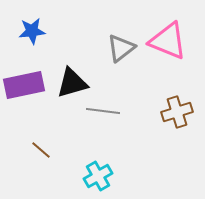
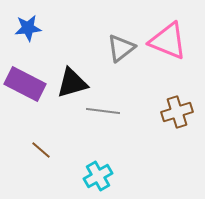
blue star: moved 4 px left, 3 px up
purple rectangle: moved 1 px right, 1 px up; rotated 39 degrees clockwise
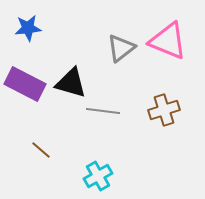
black triangle: moved 1 px left; rotated 32 degrees clockwise
brown cross: moved 13 px left, 2 px up
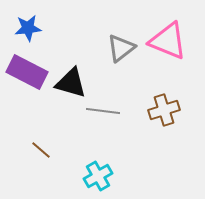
purple rectangle: moved 2 px right, 12 px up
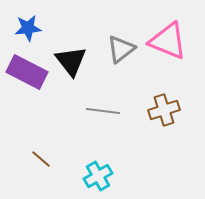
gray triangle: moved 1 px down
black triangle: moved 22 px up; rotated 36 degrees clockwise
brown line: moved 9 px down
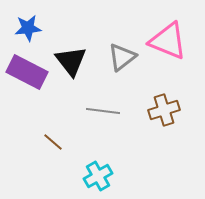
gray triangle: moved 1 px right, 8 px down
brown line: moved 12 px right, 17 px up
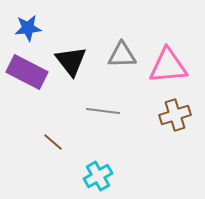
pink triangle: moved 25 px down; rotated 27 degrees counterclockwise
gray triangle: moved 2 px up; rotated 36 degrees clockwise
brown cross: moved 11 px right, 5 px down
